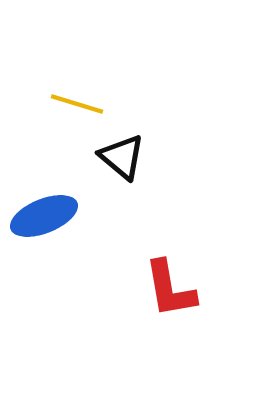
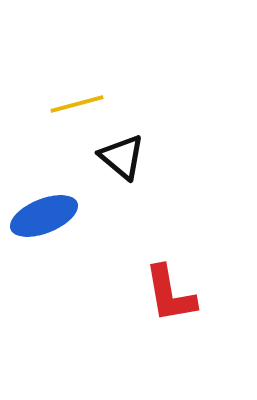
yellow line: rotated 32 degrees counterclockwise
red L-shape: moved 5 px down
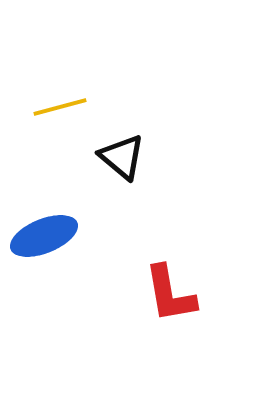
yellow line: moved 17 px left, 3 px down
blue ellipse: moved 20 px down
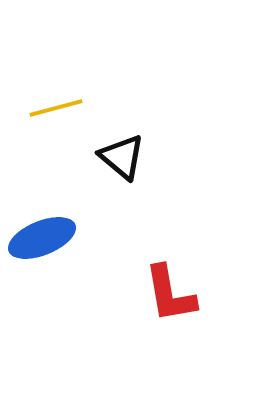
yellow line: moved 4 px left, 1 px down
blue ellipse: moved 2 px left, 2 px down
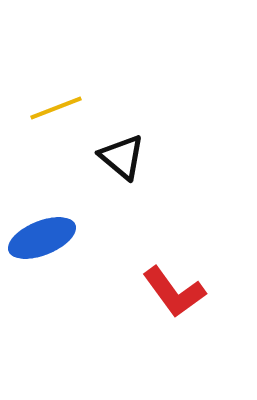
yellow line: rotated 6 degrees counterclockwise
red L-shape: moved 4 px right, 2 px up; rotated 26 degrees counterclockwise
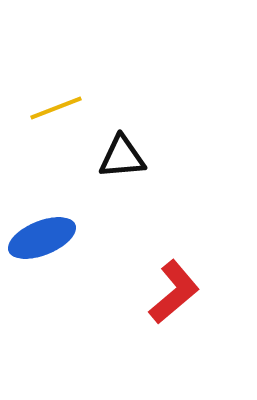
black triangle: rotated 45 degrees counterclockwise
red L-shape: rotated 94 degrees counterclockwise
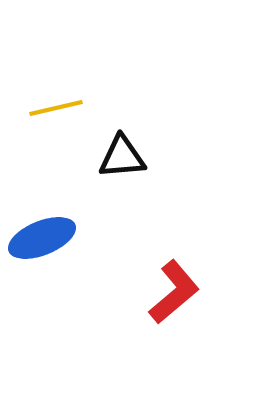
yellow line: rotated 8 degrees clockwise
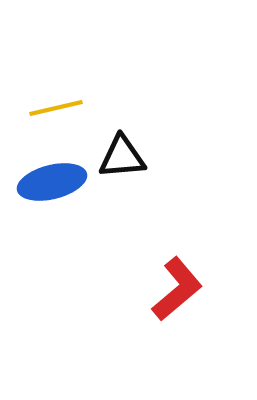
blue ellipse: moved 10 px right, 56 px up; rotated 8 degrees clockwise
red L-shape: moved 3 px right, 3 px up
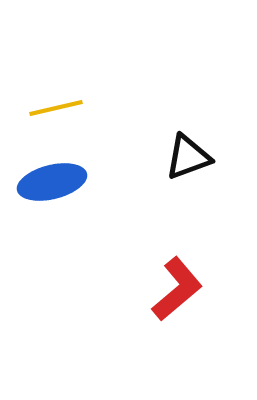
black triangle: moved 66 px right; rotated 15 degrees counterclockwise
